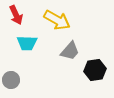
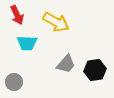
red arrow: moved 1 px right
yellow arrow: moved 1 px left, 2 px down
gray trapezoid: moved 4 px left, 13 px down
gray circle: moved 3 px right, 2 px down
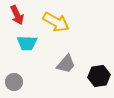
black hexagon: moved 4 px right, 6 px down
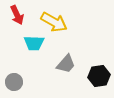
yellow arrow: moved 2 px left
cyan trapezoid: moved 7 px right
